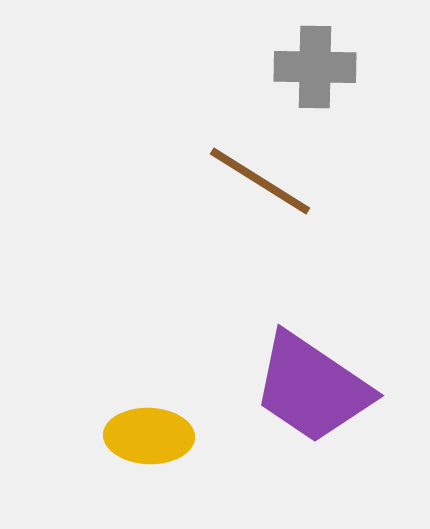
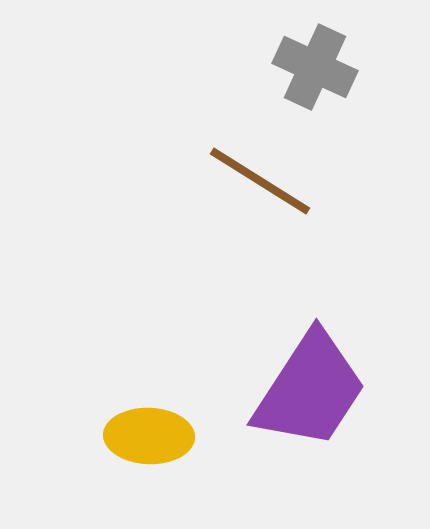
gray cross: rotated 24 degrees clockwise
purple trapezoid: moved 2 px left, 2 px down; rotated 91 degrees counterclockwise
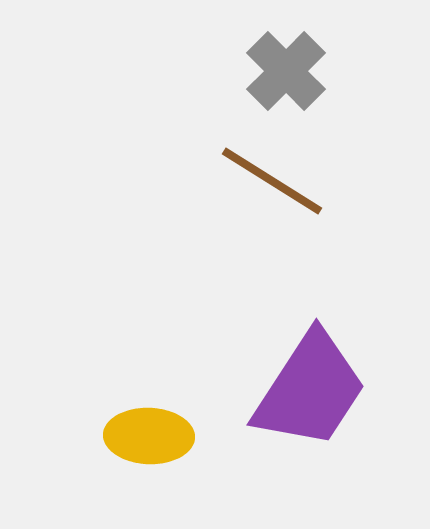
gray cross: moved 29 px left, 4 px down; rotated 20 degrees clockwise
brown line: moved 12 px right
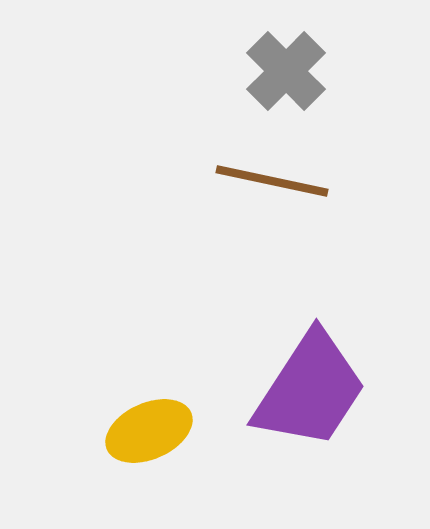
brown line: rotated 20 degrees counterclockwise
yellow ellipse: moved 5 px up; rotated 26 degrees counterclockwise
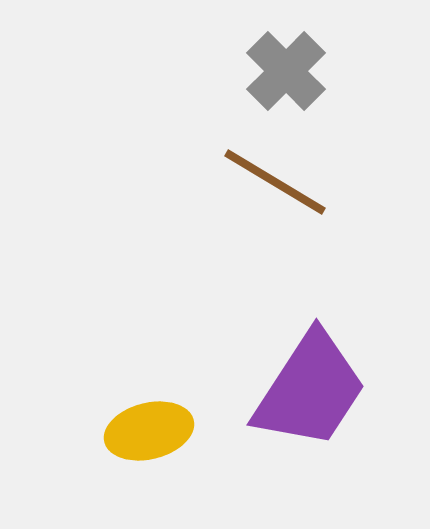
brown line: moved 3 px right, 1 px down; rotated 19 degrees clockwise
yellow ellipse: rotated 10 degrees clockwise
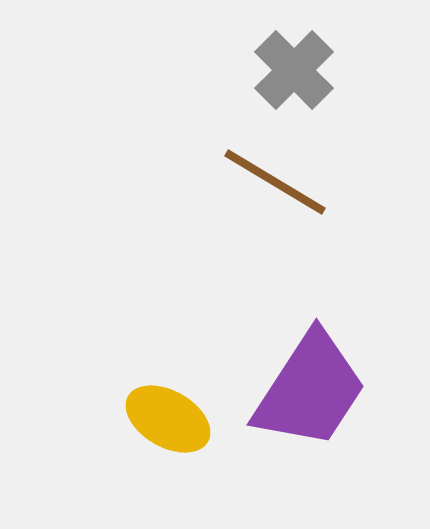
gray cross: moved 8 px right, 1 px up
yellow ellipse: moved 19 px right, 12 px up; rotated 44 degrees clockwise
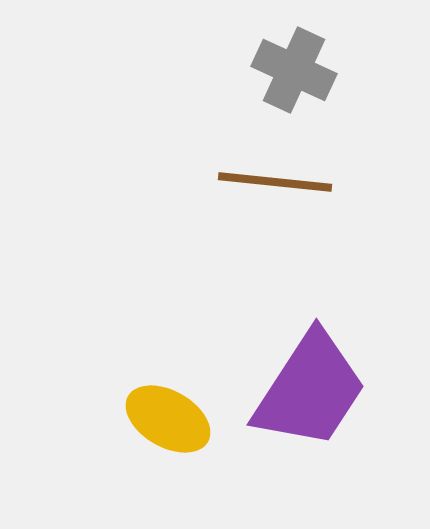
gray cross: rotated 20 degrees counterclockwise
brown line: rotated 25 degrees counterclockwise
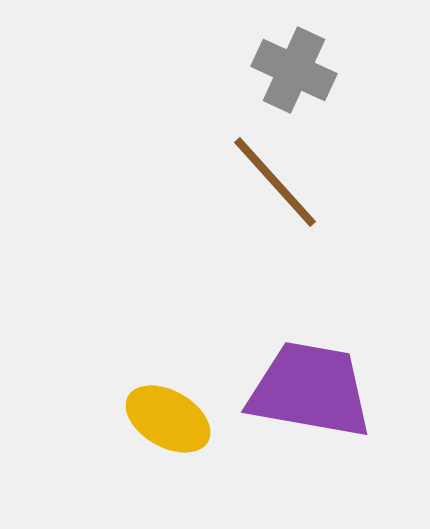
brown line: rotated 42 degrees clockwise
purple trapezoid: rotated 113 degrees counterclockwise
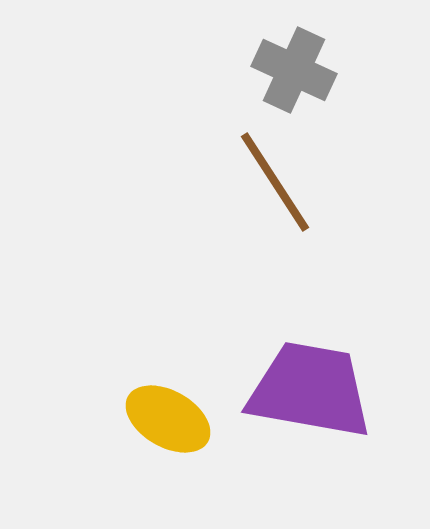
brown line: rotated 9 degrees clockwise
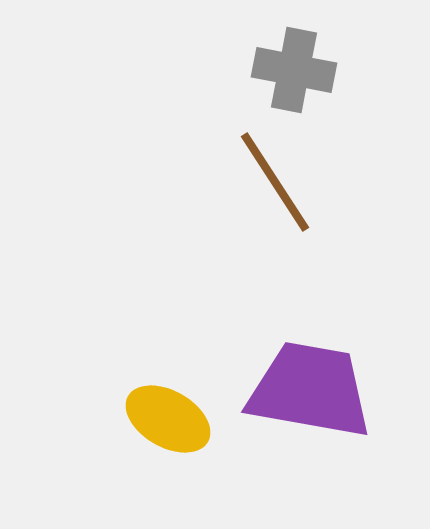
gray cross: rotated 14 degrees counterclockwise
